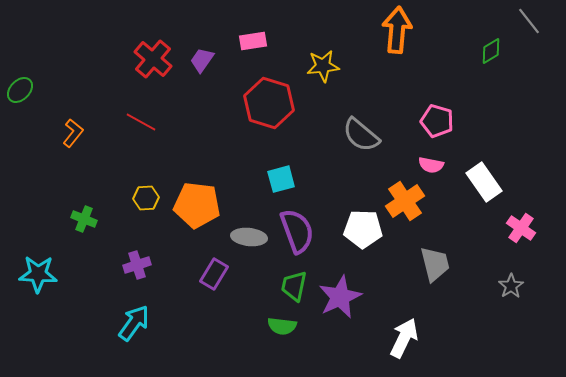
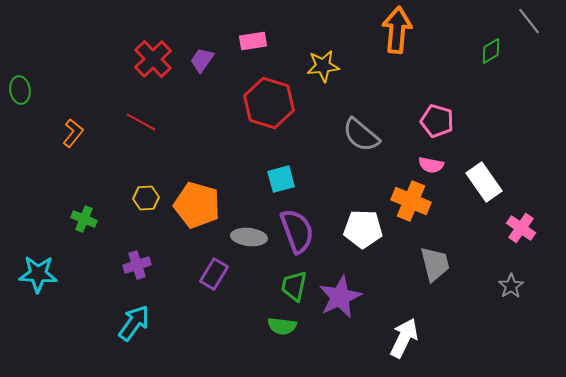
red cross: rotated 6 degrees clockwise
green ellipse: rotated 52 degrees counterclockwise
orange cross: moved 6 px right; rotated 33 degrees counterclockwise
orange pentagon: rotated 9 degrees clockwise
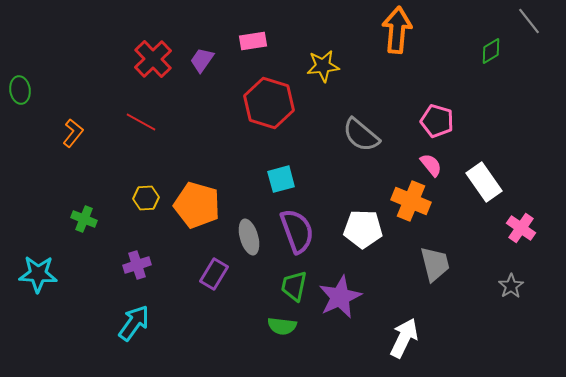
pink semicircle: rotated 140 degrees counterclockwise
gray ellipse: rotated 68 degrees clockwise
